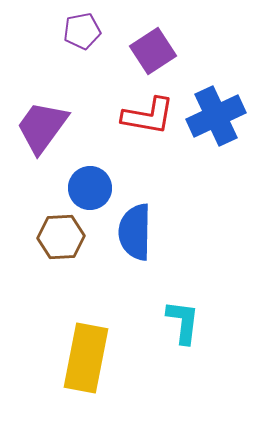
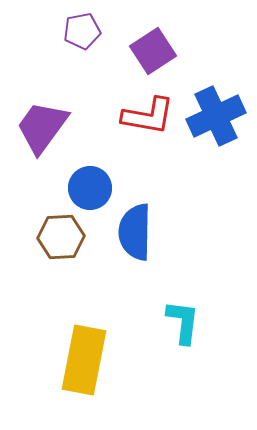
yellow rectangle: moved 2 px left, 2 px down
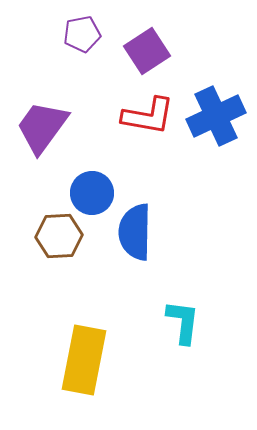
purple pentagon: moved 3 px down
purple square: moved 6 px left
blue circle: moved 2 px right, 5 px down
brown hexagon: moved 2 px left, 1 px up
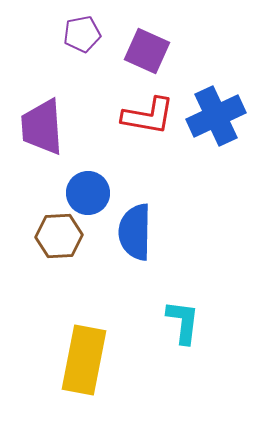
purple square: rotated 33 degrees counterclockwise
purple trapezoid: rotated 40 degrees counterclockwise
blue circle: moved 4 px left
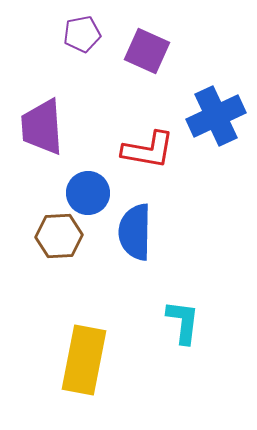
red L-shape: moved 34 px down
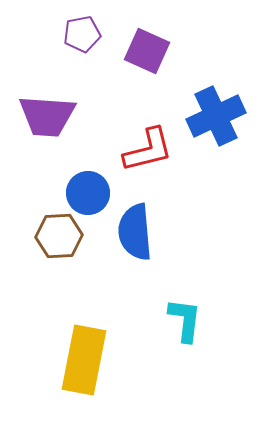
purple trapezoid: moved 5 px right, 11 px up; rotated 82 degrees counterclockwise
red L-shape: rotated 24 degrees counterclockwise
blue semicircle: rotated 6 degrees counterclockwise
cyan L-shape: moved 2 px right, 2 px up
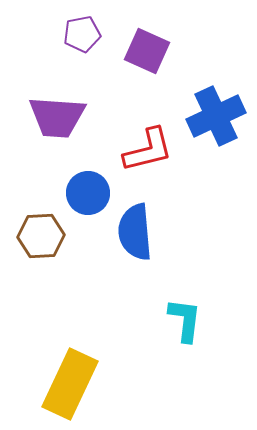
purple trapezoid: moved 10 px right, 1 px down
brown hexagon: moved 18 px left
yellow rectangle: moved 14 px left, 24 px down; rotated 14 degrees clockwise
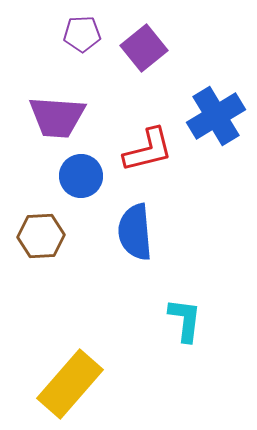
purple pentagon: rotated 9 degrees clockwise
purple square: moved 3 px left, 3 px up; rotated 27 degrees clockwise
blue cross: rotated 6 degrees counterclockwise
blue circle: moved 7 px left, 17 px up
yellow rectangle: rotated 16 degrees clockwise
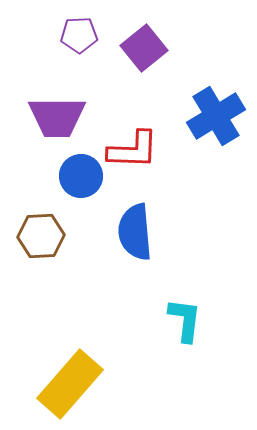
purple pentagon: moved 3 px left, 1 px down
purple trapezoid: rotated 4 degrees counterclockwise
red L-shape: moved 15 px left; rotated 16 degrees clockwise
